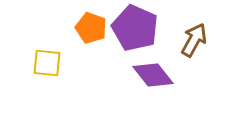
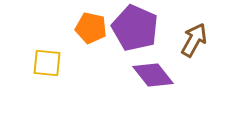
orange pentagon: rotated 8 degrees counterclockwise
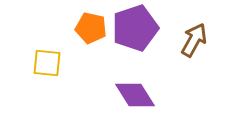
purple pentagon: rotated 30 degrees clockwise
purple diamond: moved 18 px left, 20 px down; rotated 6 degrees clockwise
